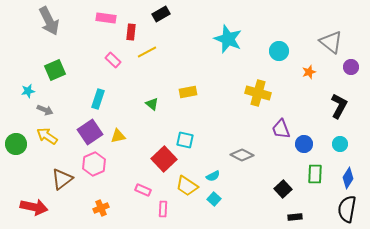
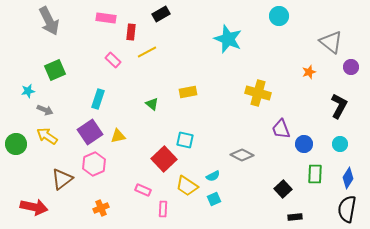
cyan circle at (279, 51): moved 35 px up
cyan square at (214, 199): rotated 24 degrees clockwise
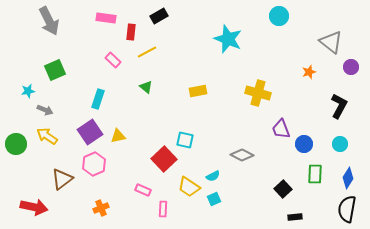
black rectangle at (161, 14): moved 2 px left, 2 px down
yellow rectangle at (188, 92): moved 10 px right, 1 px up
green triangle at (152, 104): moved 6 px left, 17 px up
yellow trapezoid at (187, 186): moved 2 px right, 1 px down
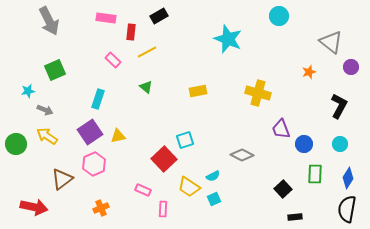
cyan square at (185, 140): rotated 30 degrees counterclockwise
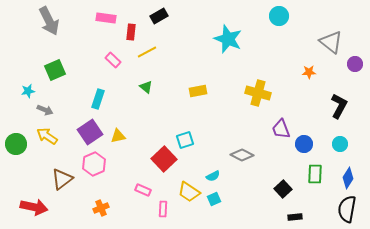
purple circle at (351, 67): moved 4 px right, 3 px up
orange star at (309, 72): rotated 16 degrees clockwise
yellow trapezoid at (189, 187): moved 5 px down
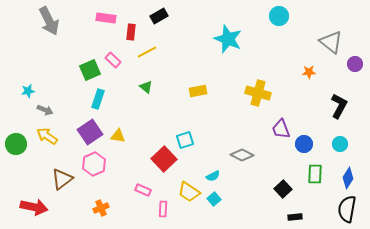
green square at (55, 70): moved 35 px right
yellow triangle at (118, 136): rotated 21 degrees clockwise
cyan square at (214, 199): rotated 16 degrees counterclockwise
